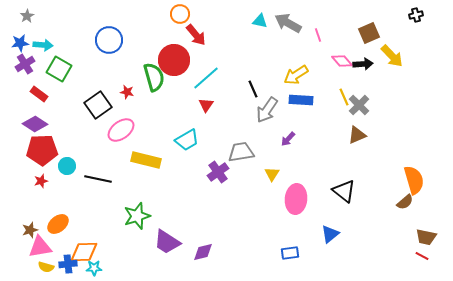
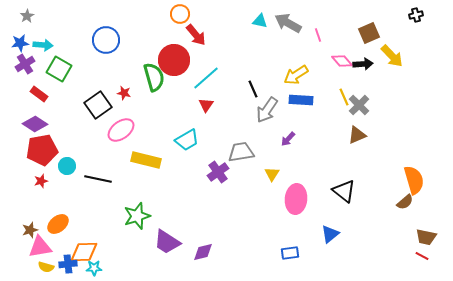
blue circle at (109, 40): moved 3 px left
red star at (127, 92): moved 3 px left, 1 px down
red pentagon at (42, 150): rotated 8 degrees counterclockwise
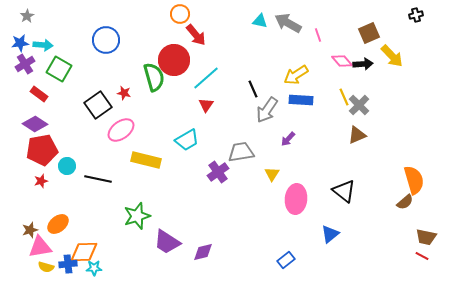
blue rectangle at (290, 253): moved 4 px left, 7 px down; rotated 30 degrees counterclockwise
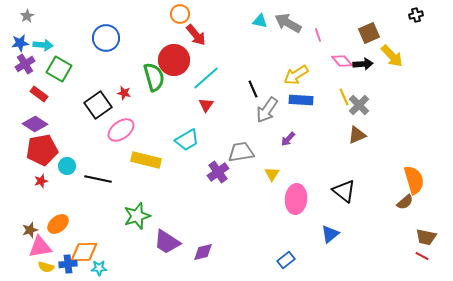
blue circle at (106, 40): moved 2 px up
cyan star at (94, 268): moved 5 px right
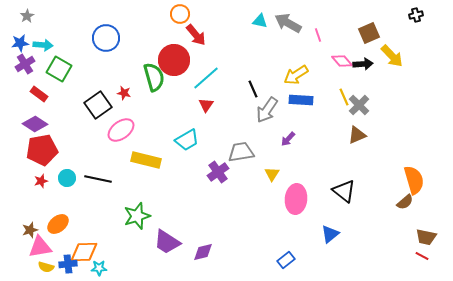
cyan circle at (67, 166): moved 12 px down
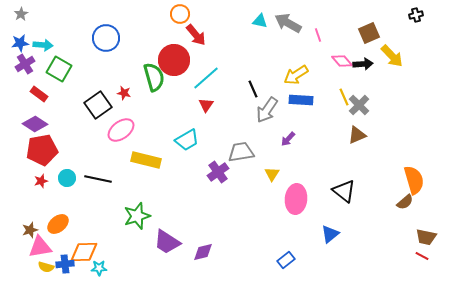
gray star at (27, 16): moved 6 px left, 2 px up
blue cross at (68, 264): moved 3 px left
